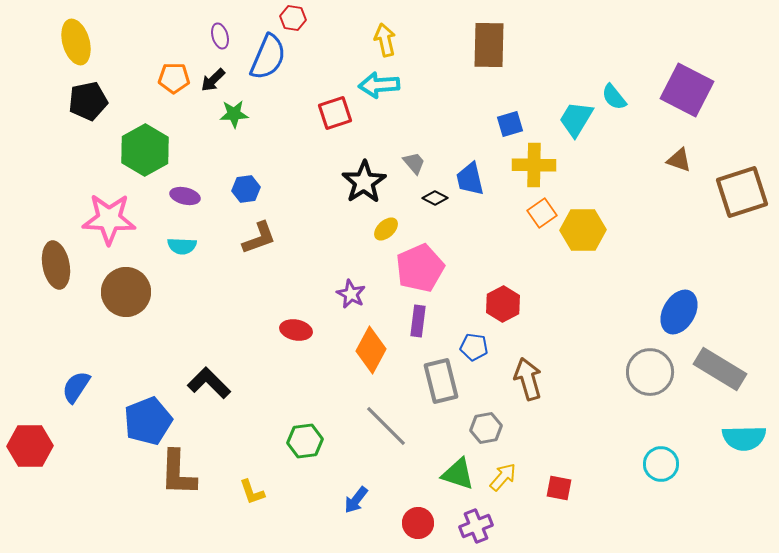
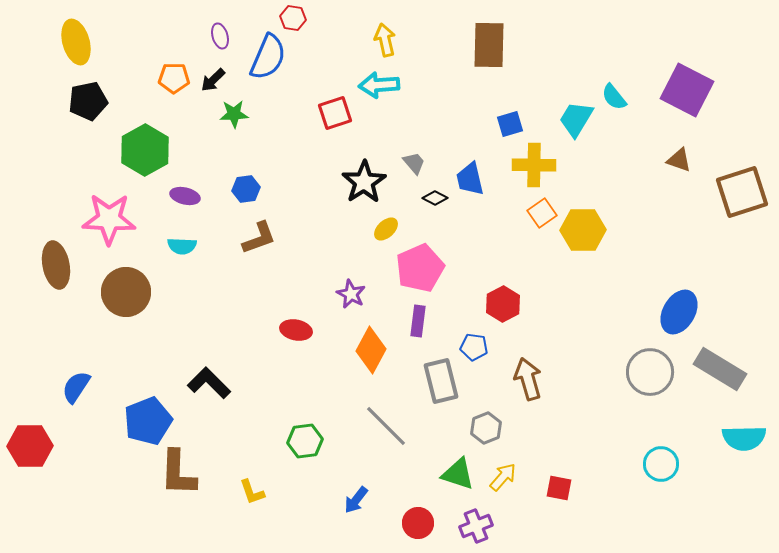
gray hexagon at (486, 428): rotated 12 degrees counterclockwise
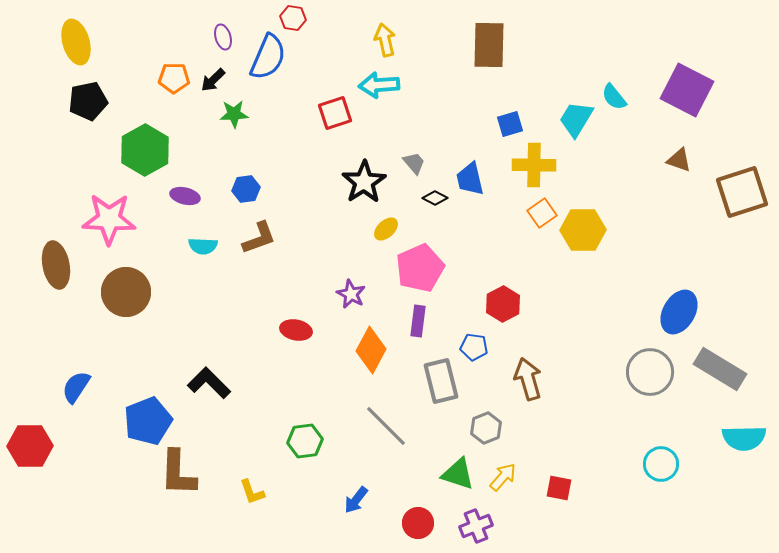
purple ellipse at (220, 36): moved 3 px right, 1 px down
cyan semicircle at (182, 246): moved 21 px right
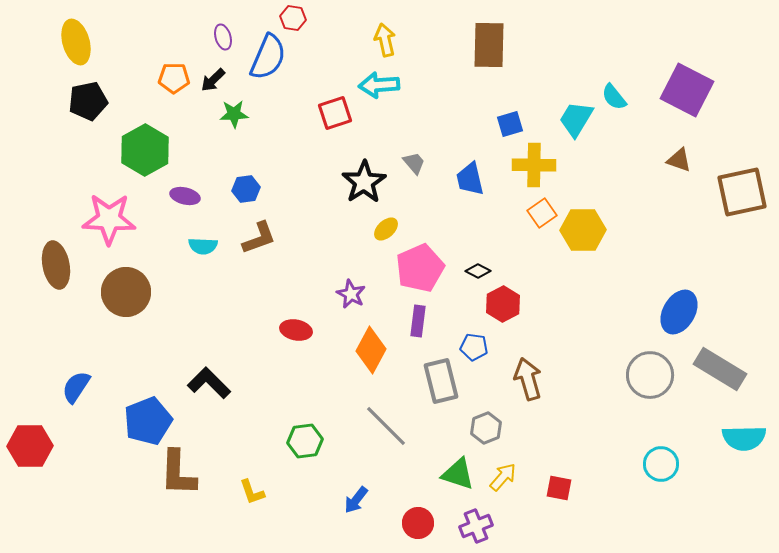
brown square at (742, 192): rotated 6 degrees clockwise
black diamond at (435, 198): moved 43 px right, 73 px down
gray circle at (650, 372): moved 3 px down
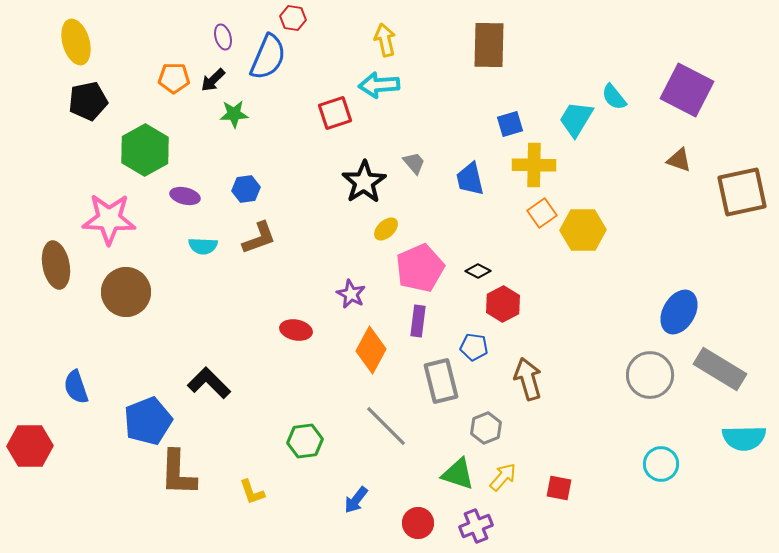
blue semicircle at (76, 387): rotated 52 degrees counterclockwise
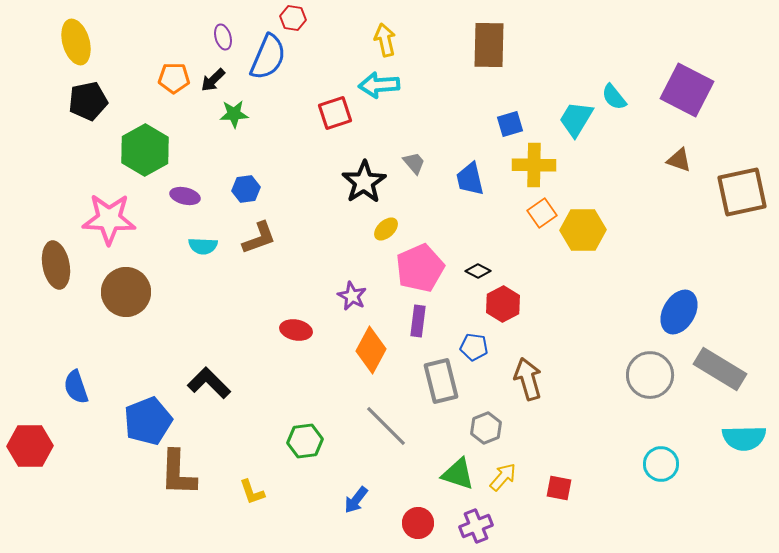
purple star at (351, 294): moved 1 px right, 2 px down
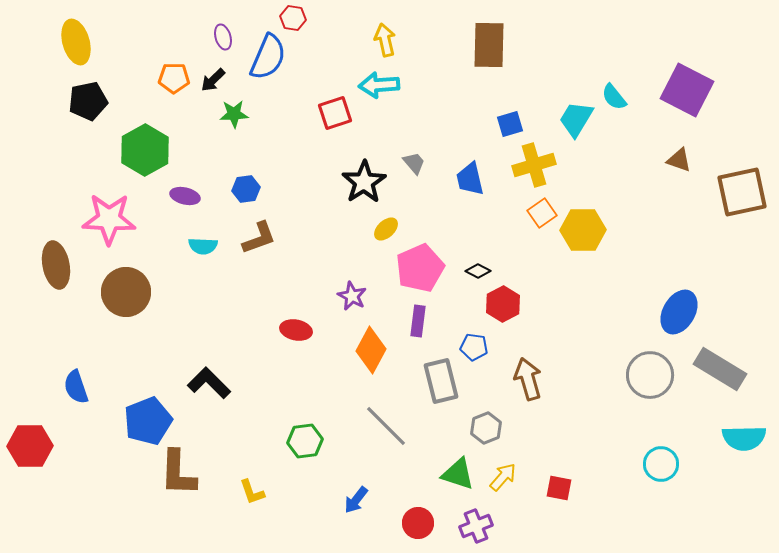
yellow cross at (534, 165): rotated 18 degrees counterclockwise
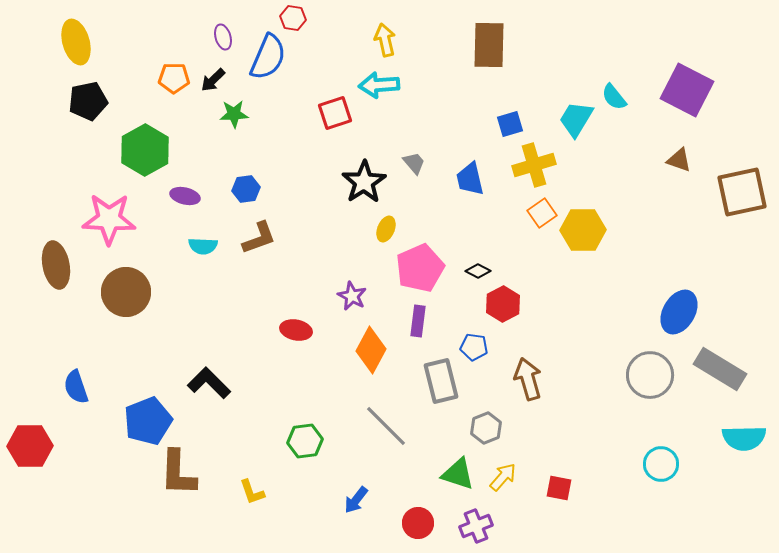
yellow ellipse at (386, 229): rotated 25 degrees counterclockwise
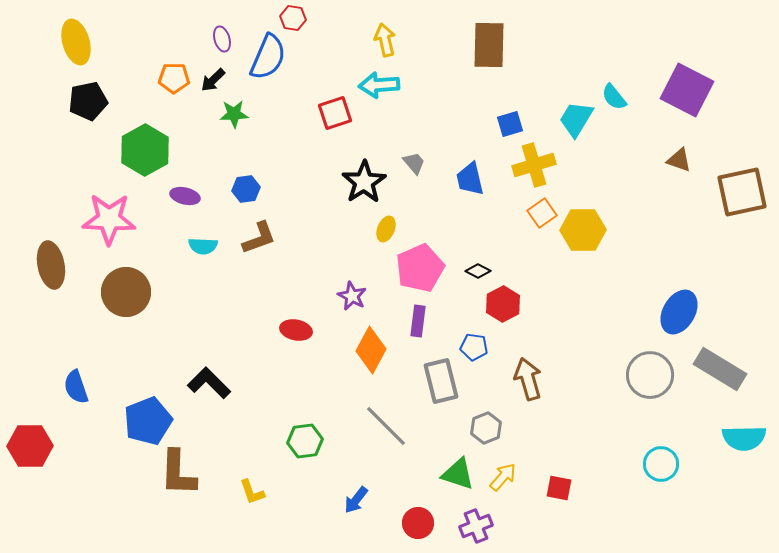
purple ellipse at (223, 37): moved 1 px left, 2 px down
brown ellipse at (56, 265): moved 5 px left
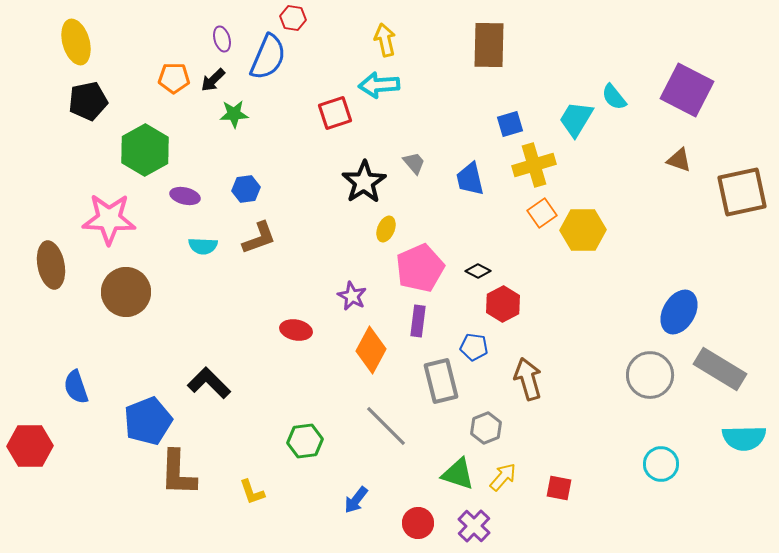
purple cross at (476, 526): moved 2 px left; rotated 24 degrees counterclockwise
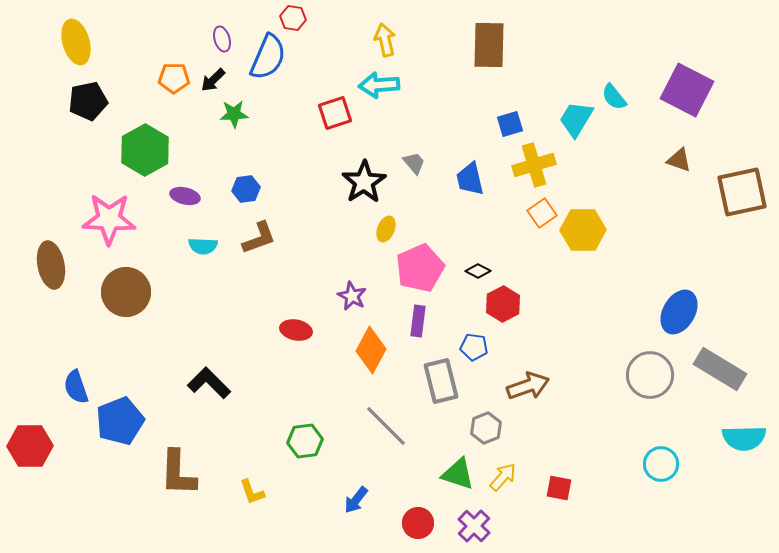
brown arrow at (528, 379): moved 7 px down; rotated 87 degrees clockwise
blue pentagon at (148, 421): moved 28 px left
